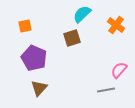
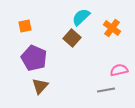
cyan semicircle: moved 1 px left, 3 px down
orange cross: moved 4 px left, 3 px down
brown square: rotated 30 degrees counterclockwise
pink semicircle: rotated 36 degrees clockwise
brown triangle: moved 1 px right, 2 px up
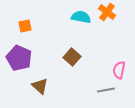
cyan semicircle: rotated 54 degrees clockwise
orange cross: moved 5 px left, 16 px up
brown square: moved 19 px down
purple pentagon: moved 15 px left
pink semicircle: rotated 66 degrees counterclockwise
brown triangle: rotated 30 degrees counterclockwise
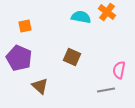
brown square: rotated 18 degrees counterclockwise
